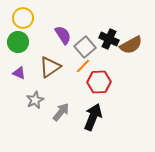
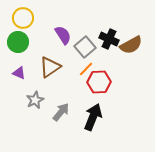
orange line: moved 3 px right, 3 px down
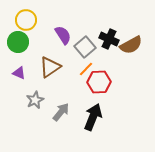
yellow circle: moved 3 px right, 2 px down
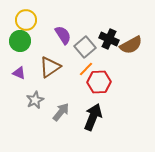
green circle: moved 2 px right, 1 px up
